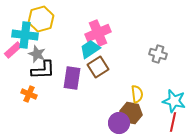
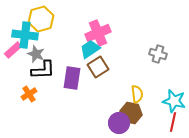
gray star: moved 1 px left
orange cross: rotated 35 degrees clockwise
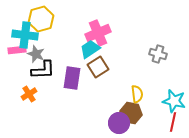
pink rectangle: moved 4 px right; rotated 36 degrees clockwise
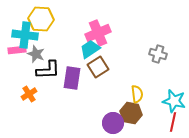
yellow hexagon: rotated 20 degrees clockwise
black L-shape: moved 5 px right
purple circle: moved 6 px left
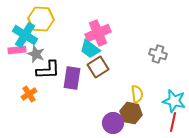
cyan cross: rotated 25 degrees clockwise
cyan trapezoid: rotated 110 degrees counterclockwise
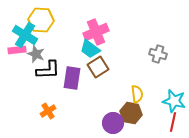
yellow hexagon: moved 1 px down
pink cross: moved 2 px left, 1 px up
orange cross: moved 19 px right, 17 px down
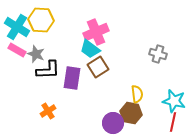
cyan cross: moved 8 px left, 8 px up
pink rectangle: rotated 36 degrees clockwise
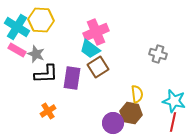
black L-shape: moved 2 px left, 4 px down
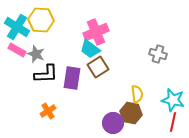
cyan star: moved 1 px left, 1 px up
